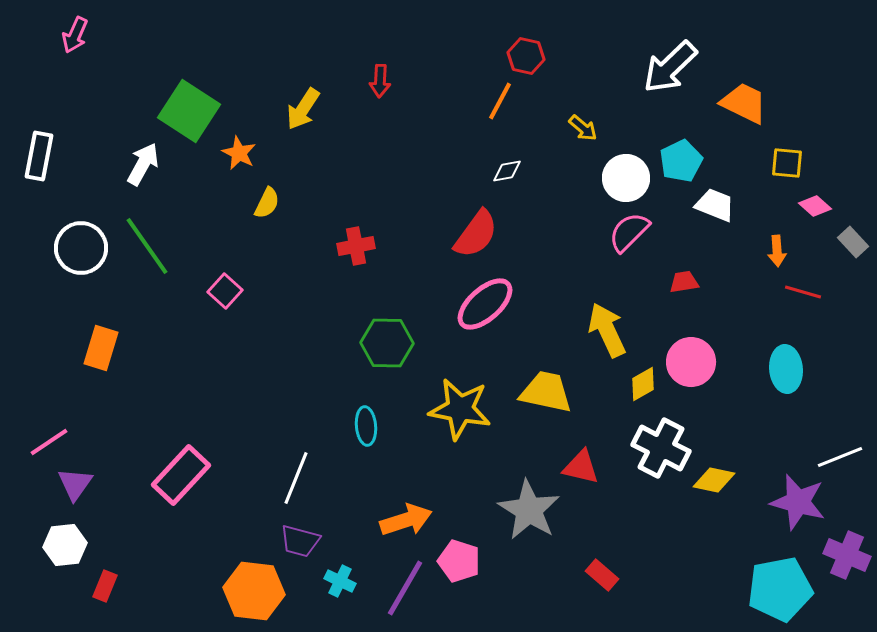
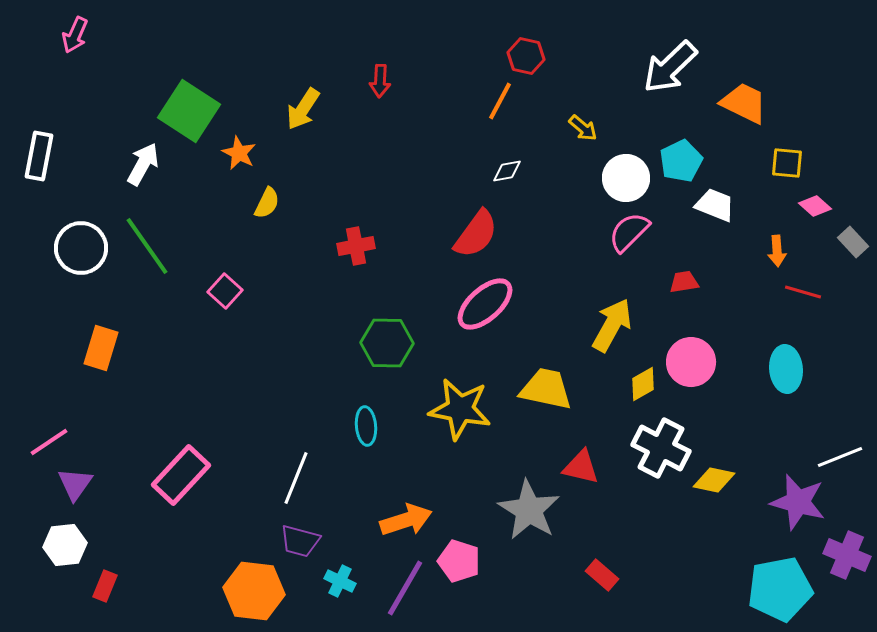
yellow arrow at (607, 330): moved 5 px right, 5 px up; rotated 54 degrees clockwise
yellow trapezoid at (546, 392): moved 3 px up
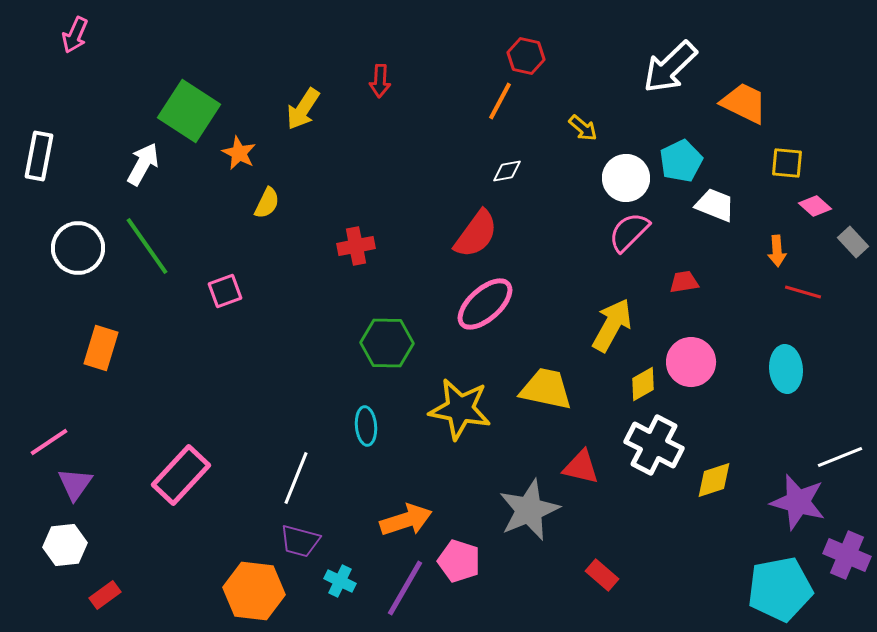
white circle at (81, 248): moved 3 px left
pink square at (225, 291): rotated 28 degrees clockwise
white cross at (661, 448): moved 7 px left, 3 px up
yellow diamond at (714, 480): rotated 30 degrees counterclockwise
gray star at (529, 510): rotated 18 degrees clockwise
red rectangle at (105, 586): moved 9 px down; rotated 32 degrees clockwise
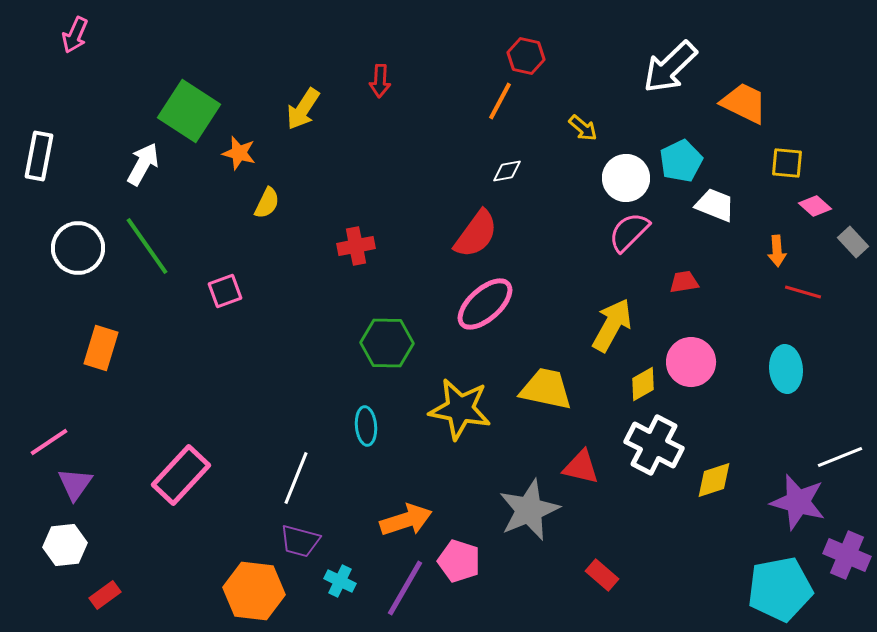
orange star at (239, 153): rotated 12 degrees counterclockwise
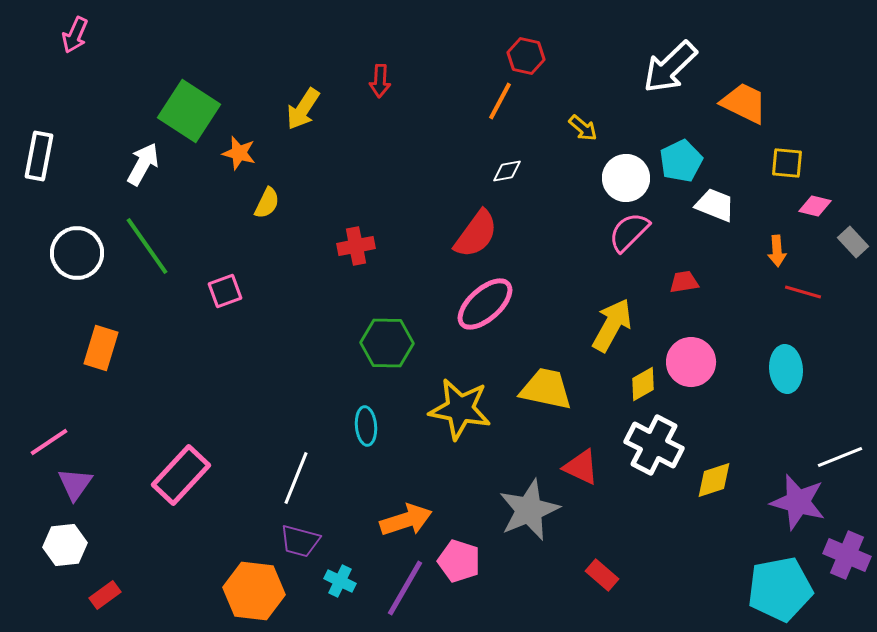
pink diamond at (815, 206): rotated 28 degrees counterclockwise
white circle at (78, 248): moved 1 px left, 5 px down
red triangle at (581, 467): rotated 12 degrees clockwise
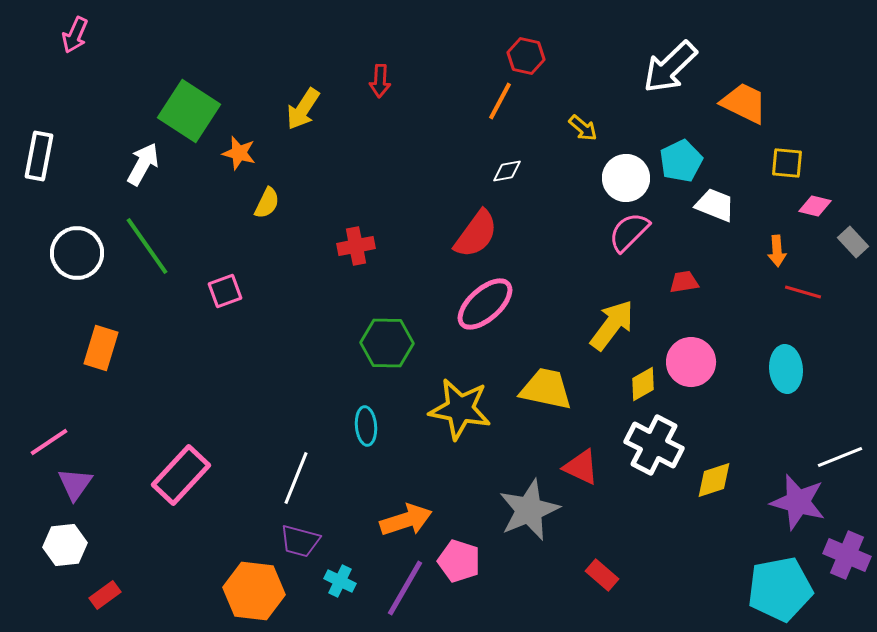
yellow arrow at (612, 325): rotated 8 degrees clockwise
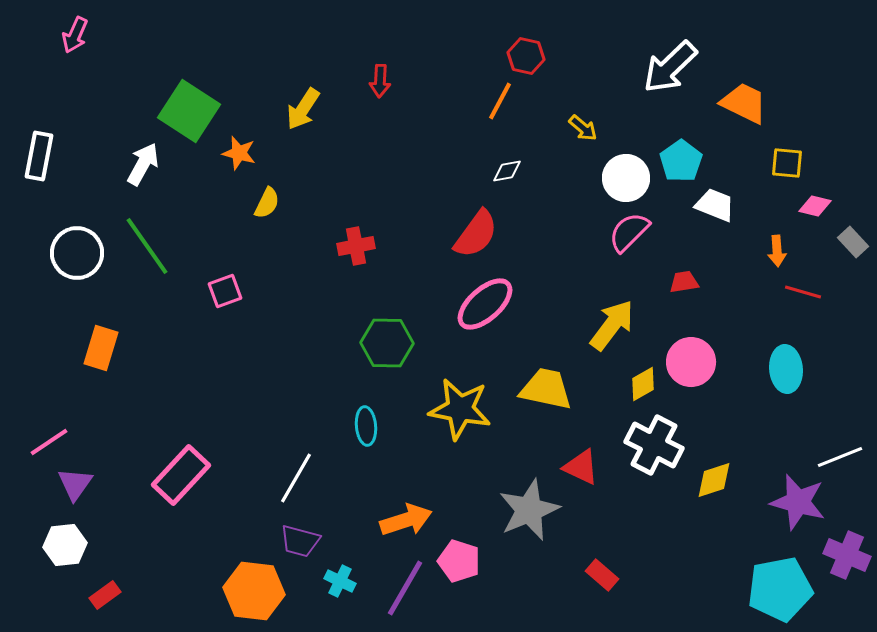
cyan pentagon at (681, 161): rotated 9 degrees counterclockwise
white line at (296, 478): rotated 8 degrees clockwise
